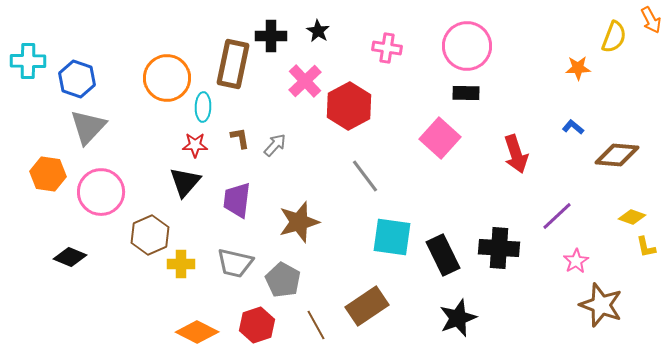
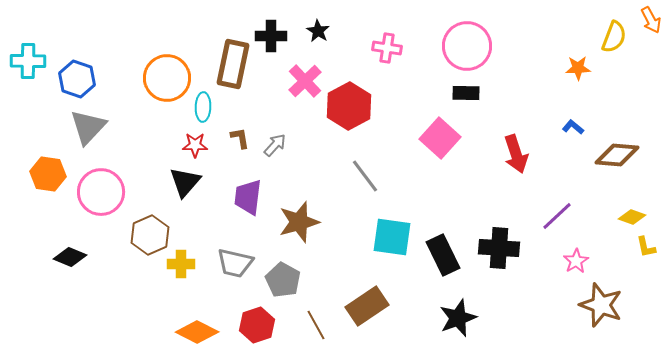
purple trapezoid at (237, 200): moved 11 px right, 3 px up
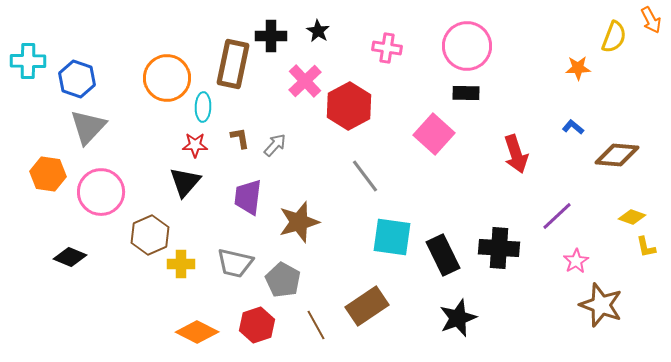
pink square at (440, 138): moved 6 px left, 4 px up
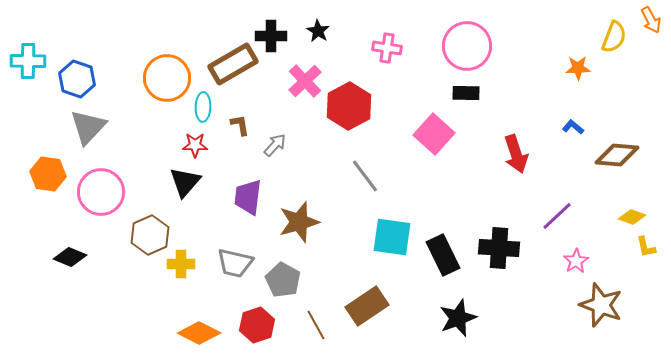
brown rectangle at (233, 64): rotated 48 degrees clockwise
brown L-shape at (240, 138): moved 13 px up
orange diamond at (197, 332): moved 2 px right, 1 px down
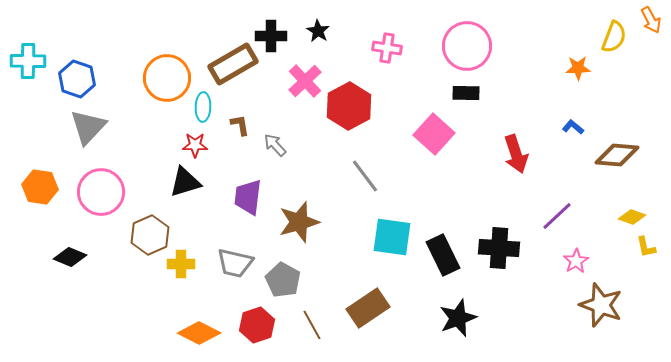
gray arrow at (275, 145): rotated 85 degrees counterclockwise
orange hexagon at (48, 174): moved 8 px left, 13 px down
black triangle at (185, 182): rotated 32 degrees clockwise
brown rectangle at (367, 306): moved 1 px right, 2 px down
brown line at (316, 325): moved 4 px left
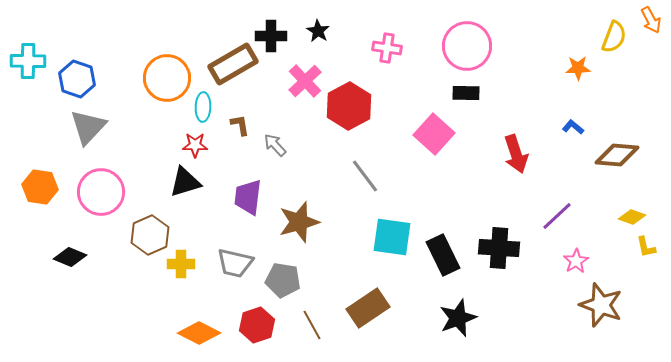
gray pentagon at (283, 280): rotated 20 degrees counterclockwise
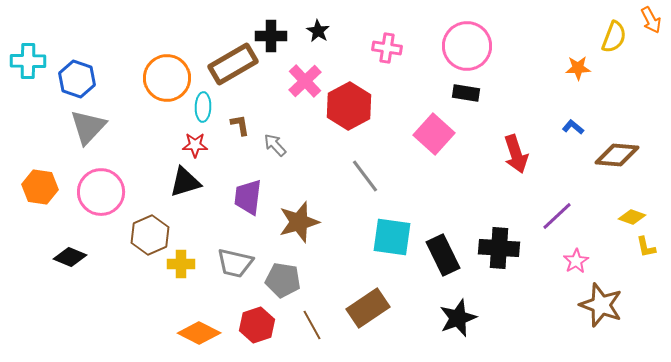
black rectangle at (466, 93): rotated 8 degrees clockwise
